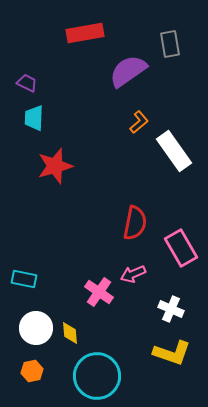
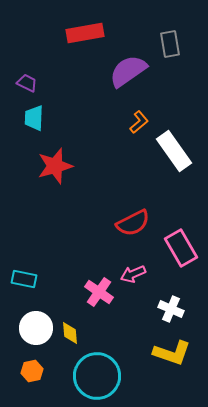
red semicircle: moved 2 px left; rotated 52 degrees clockwise
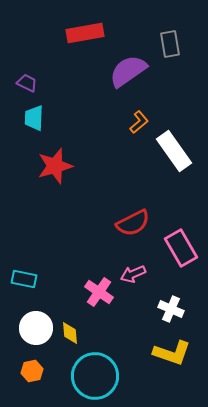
cyan circle: moved 2 px left
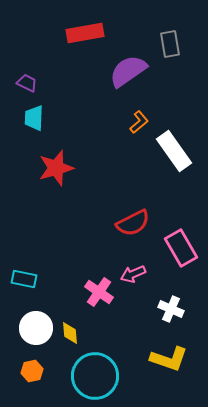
red star: moved 1 px right, 2 px down
yellow L-shape: moved 3 px left, 6 px down
